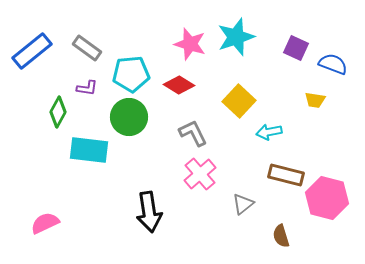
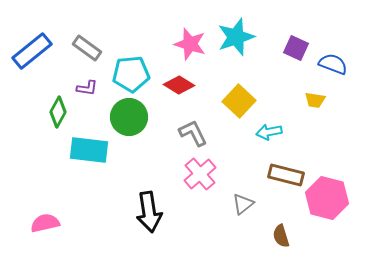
pink semicircle: rotated 12 degrees clockwise
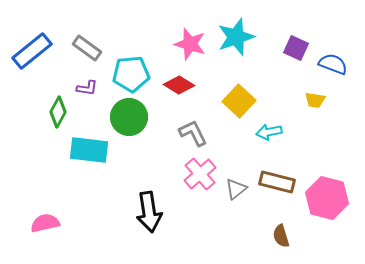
brown rectangle: moved 9 px left, 7 px down
gray triangle: moved 7 px left, 15 px up
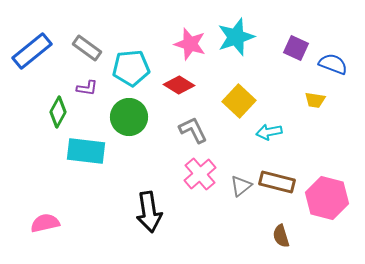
cyan pentagon: moved 6 px up
gray L-shape: moved 3 px up
cyan rectangle: moved 3 px left, 1 px down
gray triangle: moved 5 px right, 3 px up
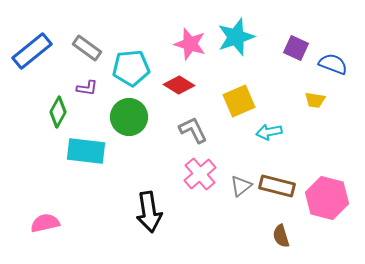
yellow square: rotated 24 degrees clockwise
brown rectangle: moved 4 px down
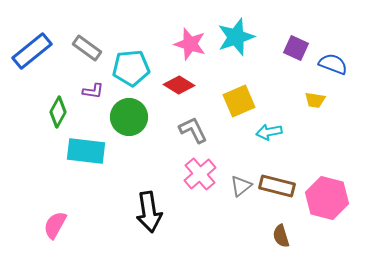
purple L-shape: moved 6 px right, 3 px down
pink semicircle: moved 10 px right, 2 px down; rotated 48 degrees counterclockwise
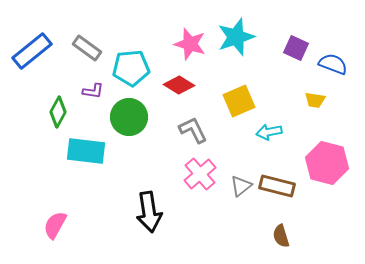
pink hexagon: moved 35 px up
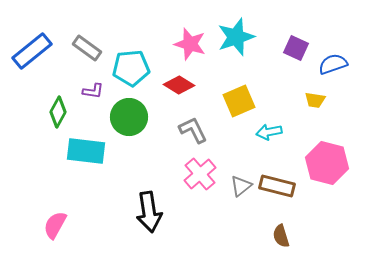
blue semicircle: rotated 40 degrees counterclockwise
